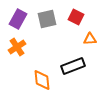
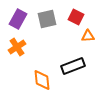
orange triangle: moved 2 px left, 3 px up
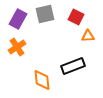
gray square: moved 2 px left, 5 px up
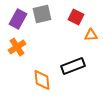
gray square: moved 3 px left
orange triangle: moved 3 px right, 1 px up
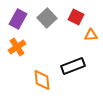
gray square: moved 5 px right, 4 px down; rotated 30 degrees counterclockwise
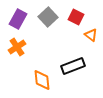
gray square: moved 1 px right, 1 px up
orange triangle: rotated 40 degrees clockwise
